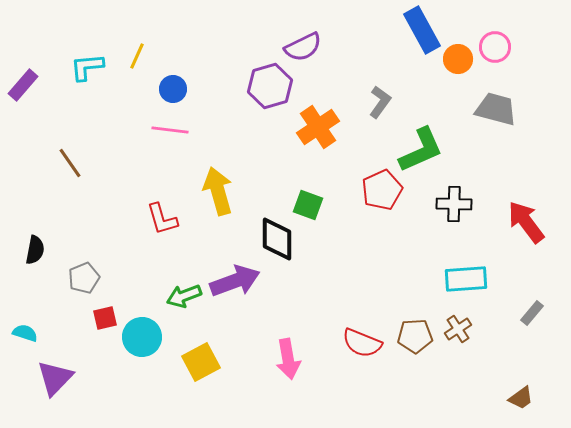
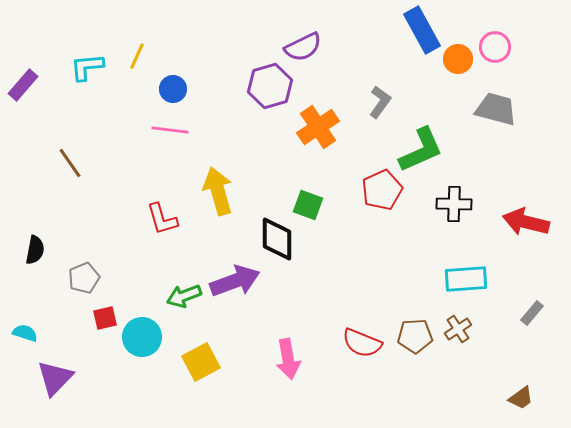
red arrow: rotated 39 degrees counterclockwise
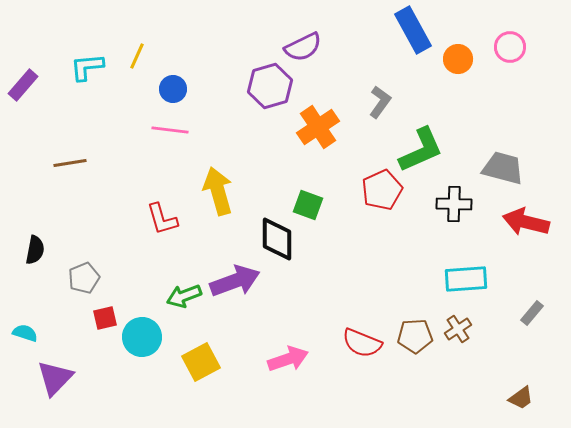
blue rectangle: moved 9 px left
pink circle: moved 15 px right
gray trapezoid: moved 7 px right, 59 px down
brown line: rotated 64 degrees counterclockwise
pink arrow: rotated 99 degrees counterclockwise
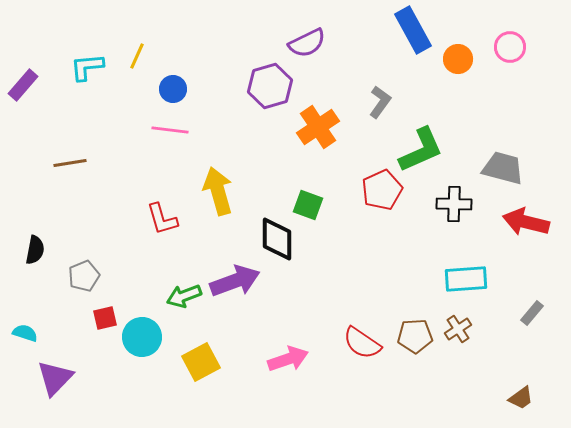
purple semicircle: moved 4 px right, 4 px up
gray pentagon: moved 2 px up
red semicircle: rotated 12 degrees clockwise
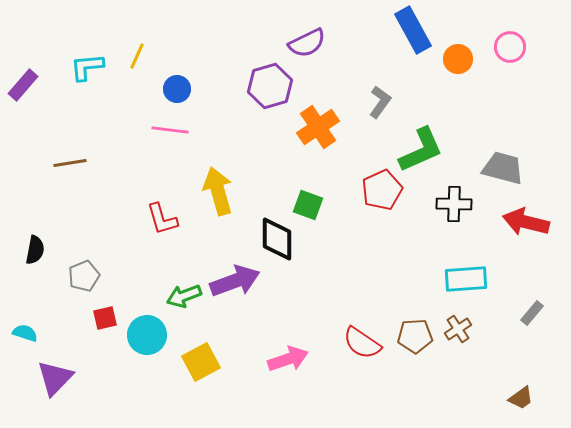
blue circle: moved 4 px right
cyan circle: moved 5 px right, 2 px up
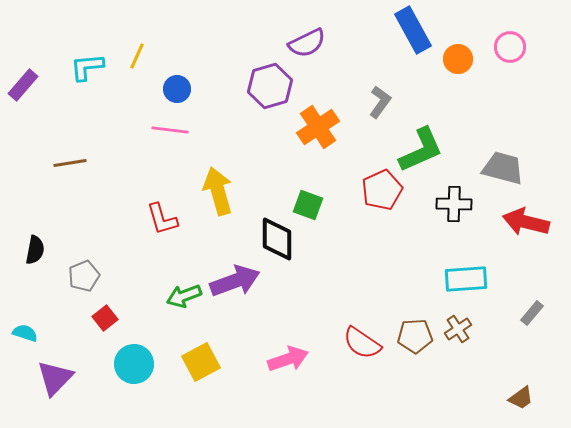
red square: rotated 25 degrees counterclockwise
cyan circle: moved 13 px left, 29 px down
